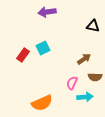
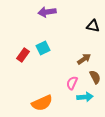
brown semicircle: rotated 120 degrees counterclockwise
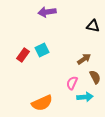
cyan square: moved 1 px left, 2 px down
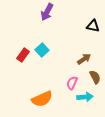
purple arrow: rotated 54 degrees counterclockwise
cyan square: rotated 16 degrees counterclockwise
orange semicircle: moved 4 px up
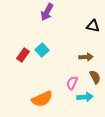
brown arrow: moved 2 px right, 2 px up; rotated 32 degrees clockwise
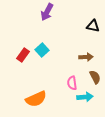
pink semicircle: rotated 32 degrees counterclockwise
orange semicircle: moved 6 px left
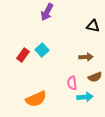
brown semicircle: rotated 96 degrees clockwise
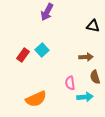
brown semicircle: rotated 96 degrees clockwise
pink semicircle: moved 2 px left
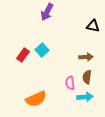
brown semicircle: moved 8 px left; rotated 24 degrees clockwise
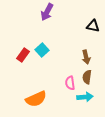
brown arrow: rotated 80 degrees clockwise
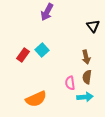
black triangle: rotated 40 degrees clockwise
